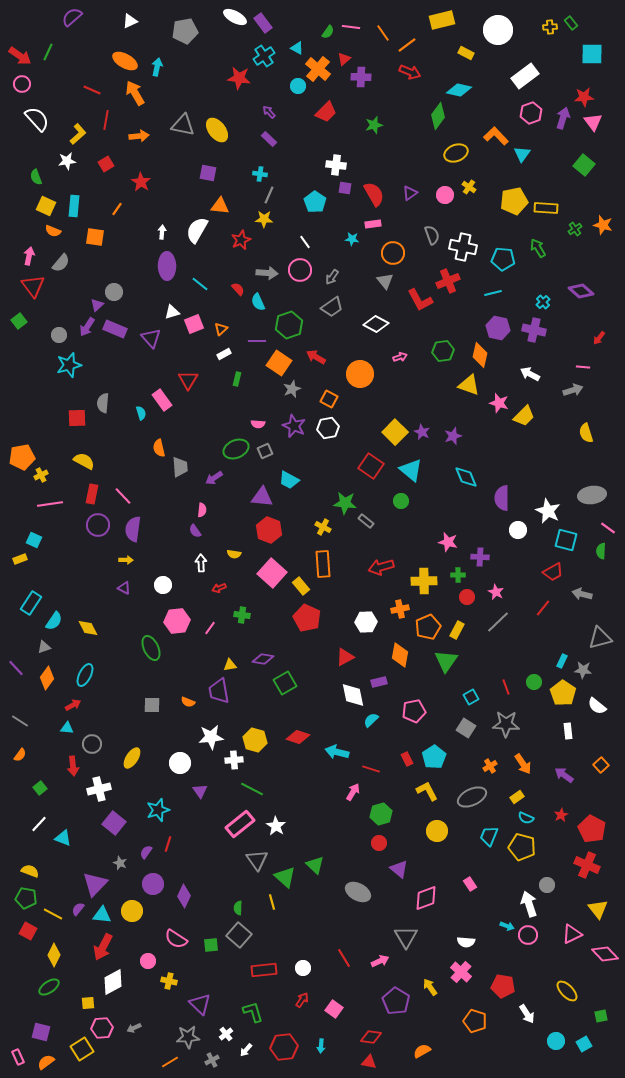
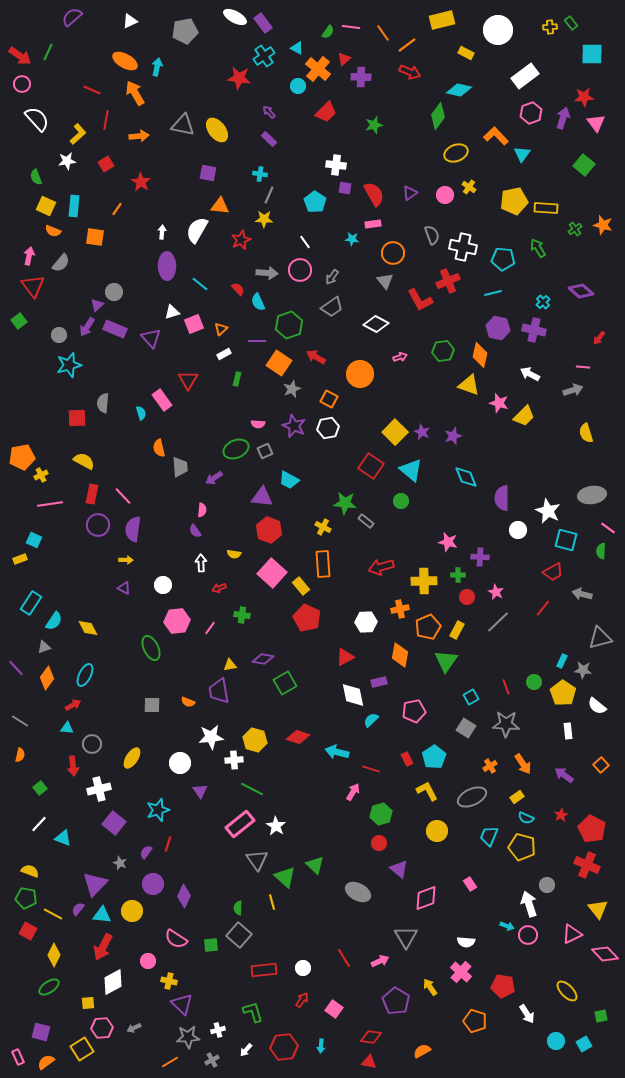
pink triangle at (593, 122): moved 3 px right, 1 px down
orange semicircle at (20, 755): rotated 24 degrees counterclockwise
purple triangle at (200, 1004): moved 18 px left
white cross at (226, 1034): moved 8 px left, 4 px up; rotated 24 degrees clockwise
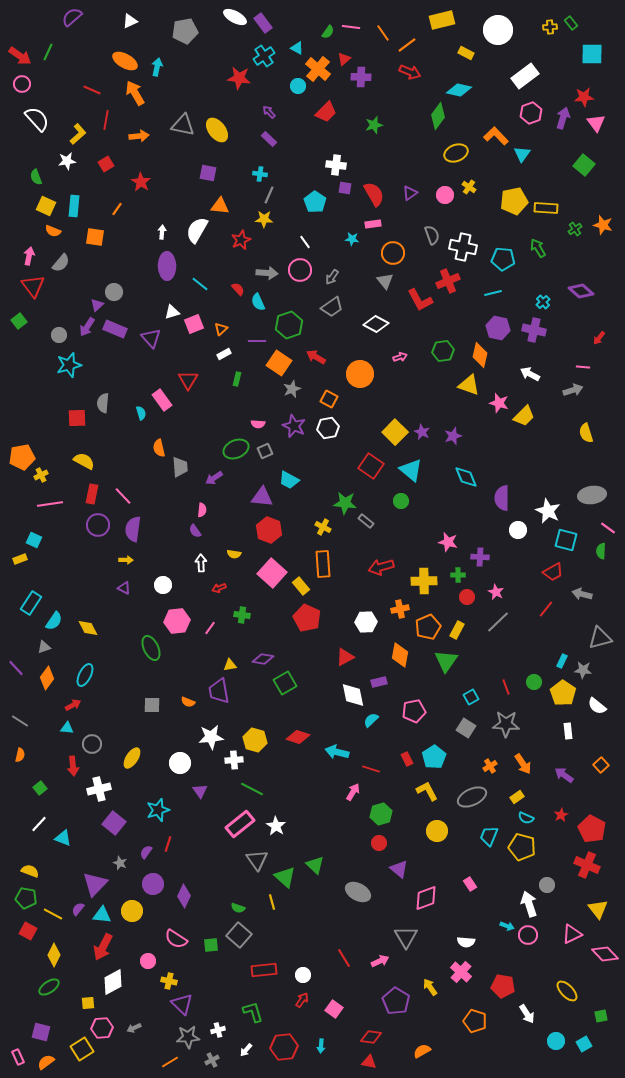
red line at (543, 608): moved 3 px right, 1 px down
green semicircle at (238, 908): rotated 72 degrees counterclockwise
white circle at (303, 968): moved 7 px down
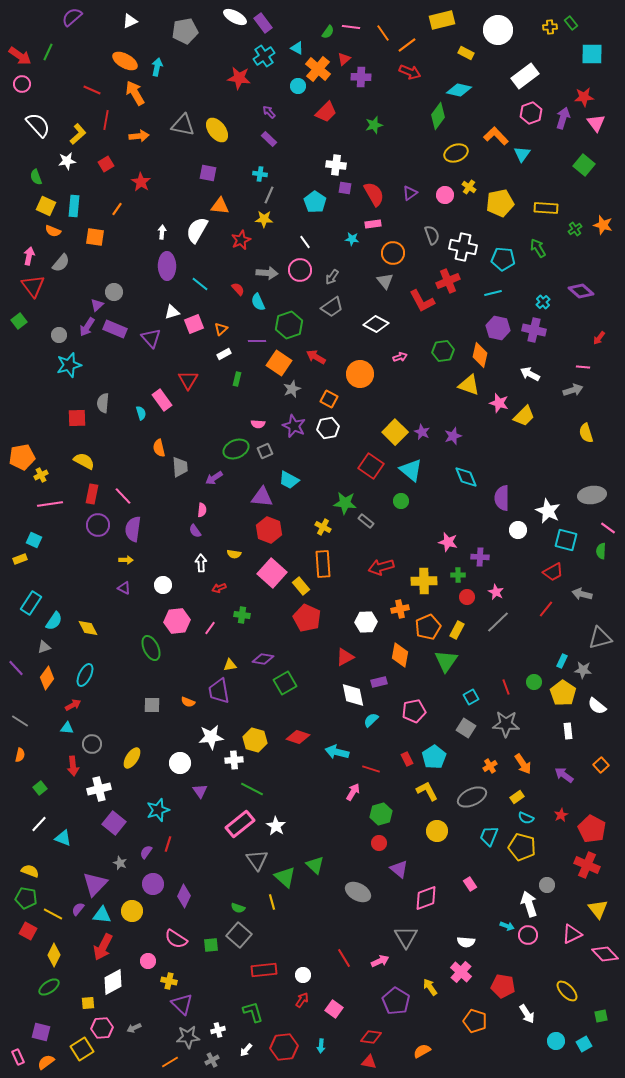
white semicircle at (37, 119): moved 1 px right, 6 px down
yellow pentagon at (514, 201): moved 14 px left, 2 px down
red L-shape at (420, 300): moved 2 px right, 1 px down
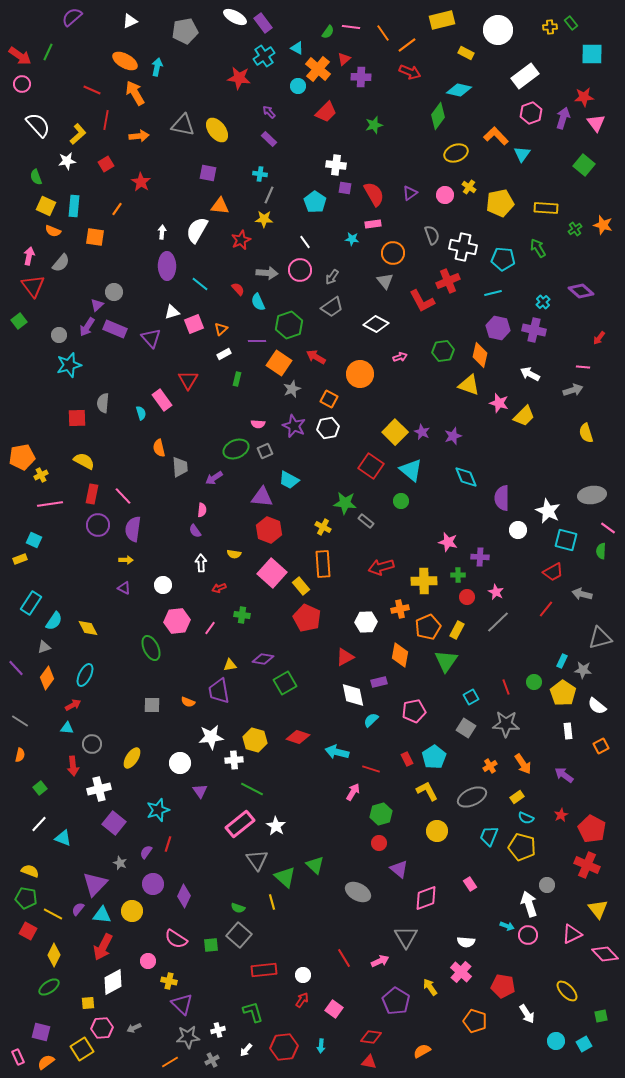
orange square at (601, 765): moved 19 px up; rotated 14 degrees clockwise
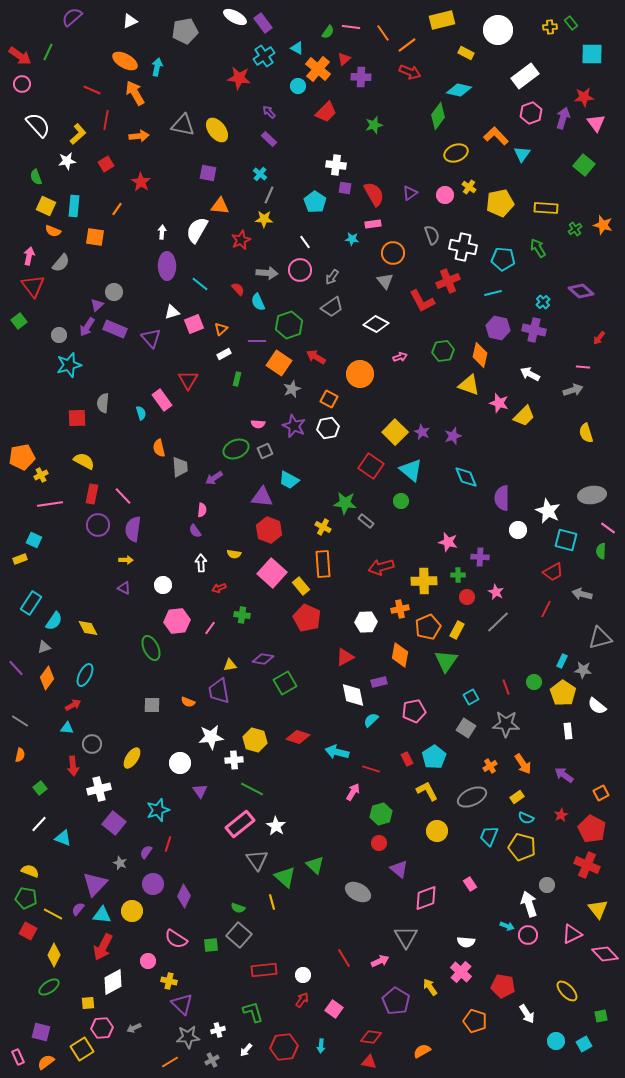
cyan cross at (260, 174): rotated 32 degrees clockwise
red line at (546, 609): rotated 12 degrees counterclockwise
orange square at (601, 746): moved 47 px down
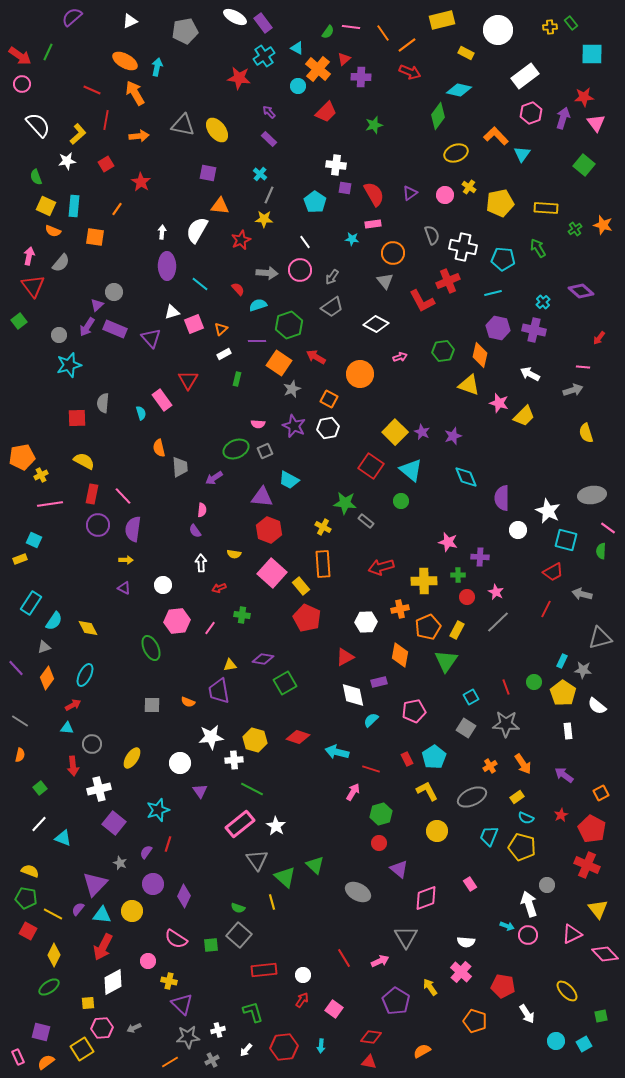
cyan semicircle at (258, 302): moved 3 px down; rotated 96 degrees clockwise
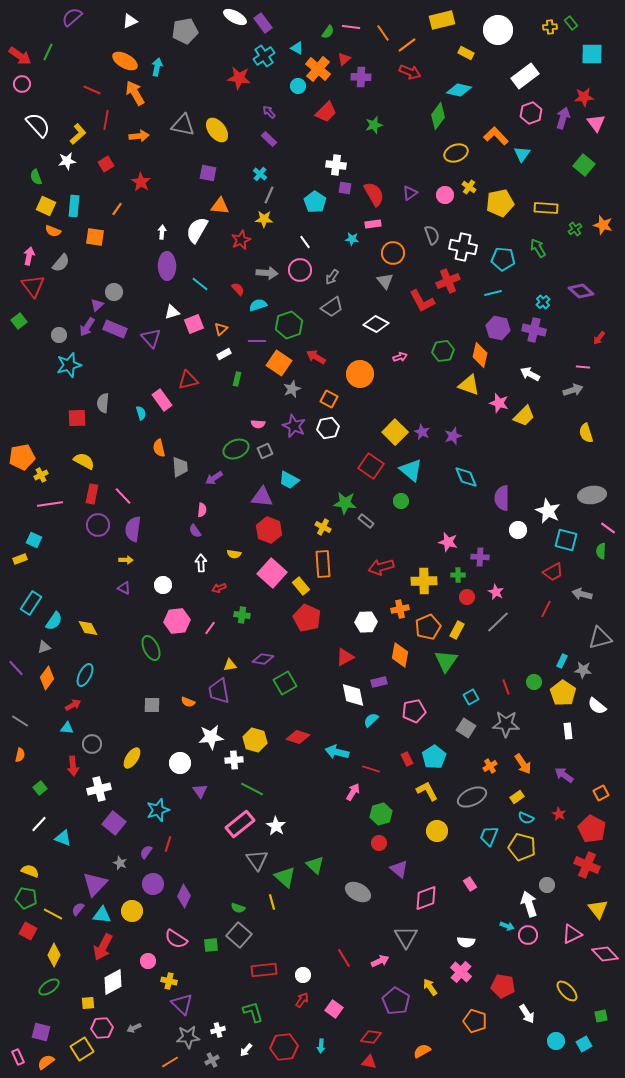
red triangle at (188, 380): rotated 45 degrees clockwise
red star at (561, 815): moved 2 px left, 1 px up; rotated 16 degrees counterclockwise
